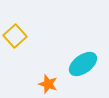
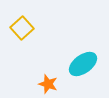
yellow square: moved 7 px right, 8 px up
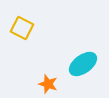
yellow square: rotated 20 degrees counterclockwise
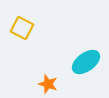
cyan ellipse: moved 3 px right, 2 px up
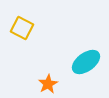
orange star: rotated 24 degrees clockwise
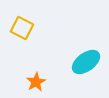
orange star: moved 12 px left, 2 px up
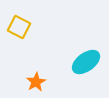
yellow square: moved 3 px left, 1 px up
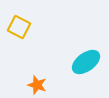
orange star: moved 1 px right, 3 px down; rotated 24 degrees counterclockwise
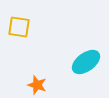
yellow square: rotated 20 degrees counterclockwise
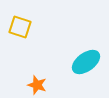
yellow square: moved 1 px right; rotated 10 degrees clockwise
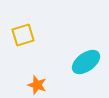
yellow square: moved 3 px right, 8 px down; rotated 35 degrees counterclockwise
